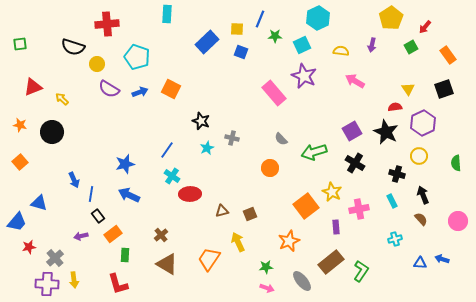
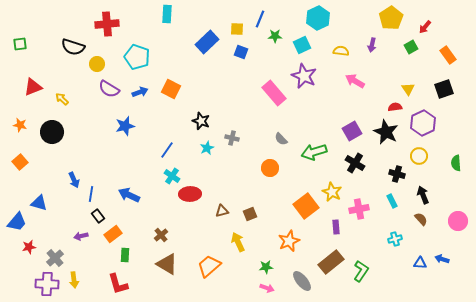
blue star at (125, 164): moved 38 px up
orange trapezoid at (209, 259): moved 7 px down; rotated 15 degrees clockwise
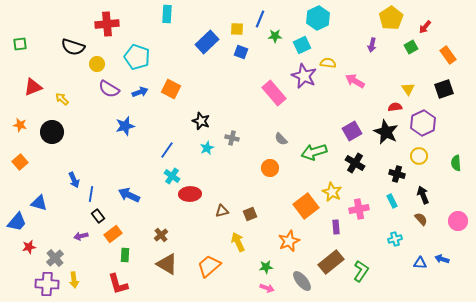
yellow semicircle at (341, 51): moved 13 px left, 12 px down
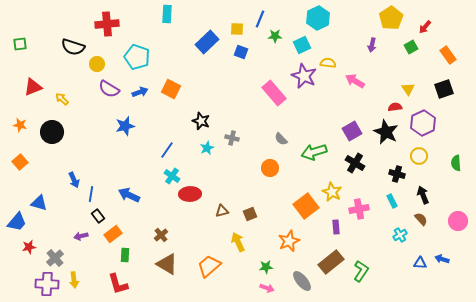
cyan cross at (395, 239): moved 5 px right, 4 px up; rotated 16 degrees counterclockwise
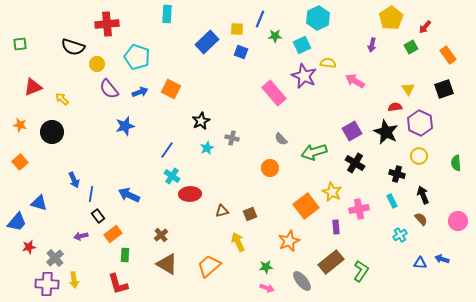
purple semicircle at (109, 89): rotated 20 degrees clockwise
black star at (201, 121): rotated 24 degrees clockwise
purple hexagon at (423, 123): moved 3 px left; rotated 10 degrees counterclockwise
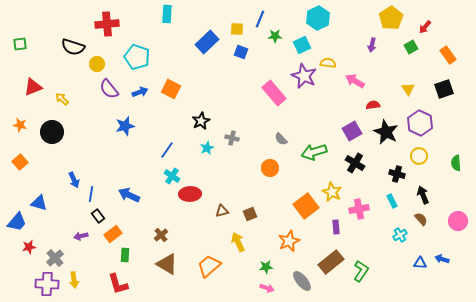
red semicircle at (395, 107): moved 22 px left, 2 px up
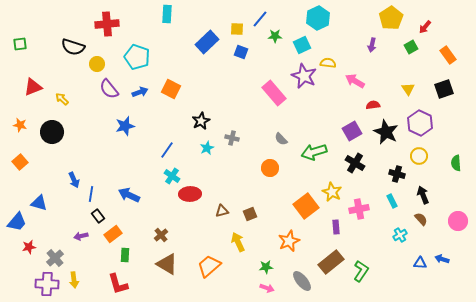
blue line at (260, 19): rotated 18 degrees clockwise
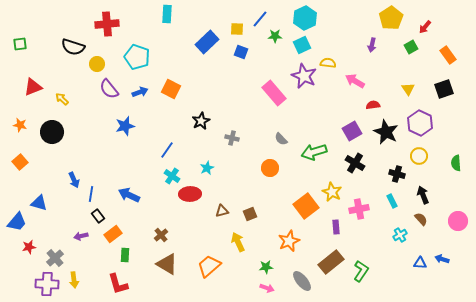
cyan hexagon at (318, 18): moved 13 px left
cyan star at (207, 148): moved 20 px down
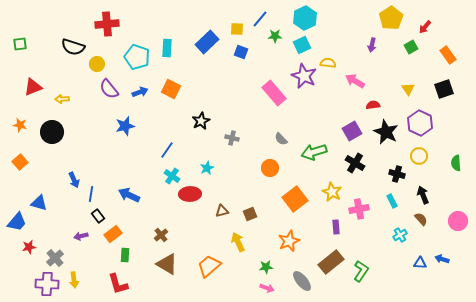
cyan rectangle at (167, 14): moved 34 px down
yellow arrow at (62, 99): rotated 48 degrees counterclockwise
orange square at (306, 206): moved 11 px left, 7 px up
